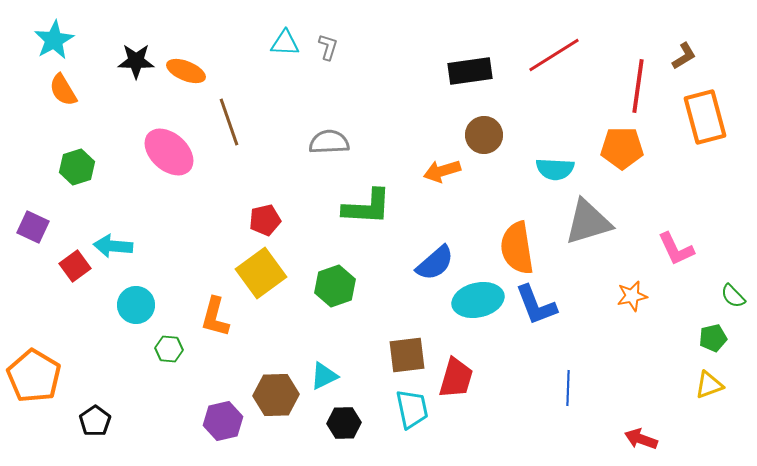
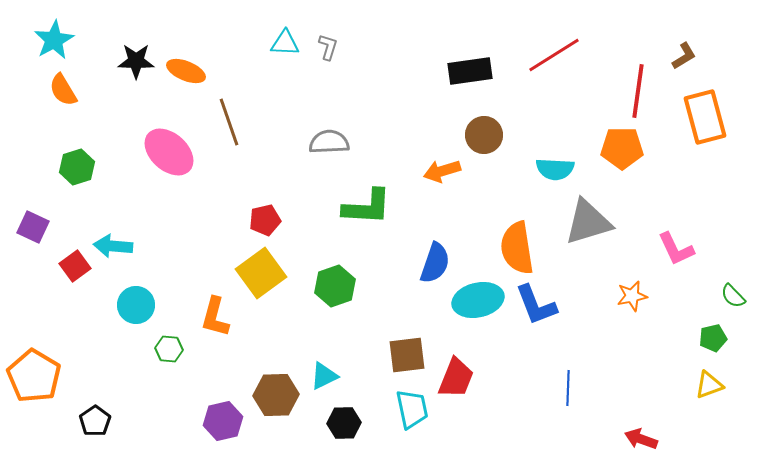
red line at (638, 86): moved 5 px down
blue semicircle at (435, 263): rotated 30 degrees counterclockwise
red trapezoid at (456, 378): rotated 6 degrees clockwise
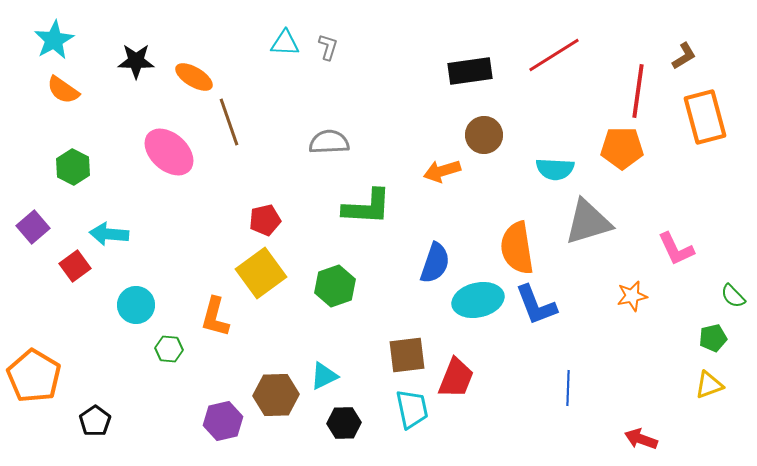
orange ellipse at (186, 71): moved 8 px right, 6 px down; rotated 9 degrees clockwise
orange semicircle at (63, 90): rotated 24 degrees counterclockwise
green hexagon at (77, 167): moved 4 px left; rotated 16 degrees counterclockwise
purple square at (33, 227): rotated 24 degrees clockwise
cyan arrow at (113, 246): moved 4 px left, 12 px up
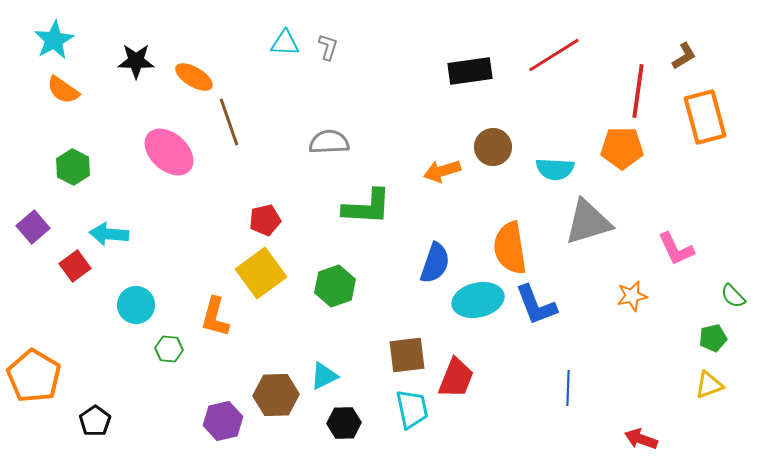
brown circle at (484, 135): moved 9 px right, 12 px down
orange semicircle at (517, 248): moved 7 px left
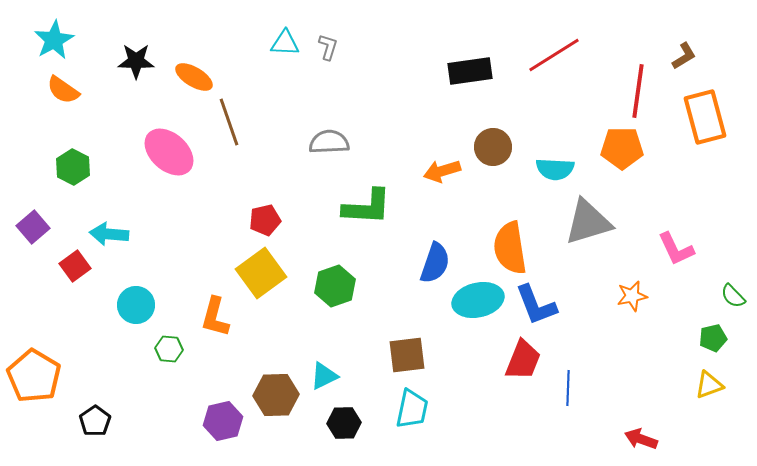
red trapezoid at (456, 378): moved 67 px right, 18 px up
cyan trapezoid at (412, 409): rotated 24 degrees clockwise
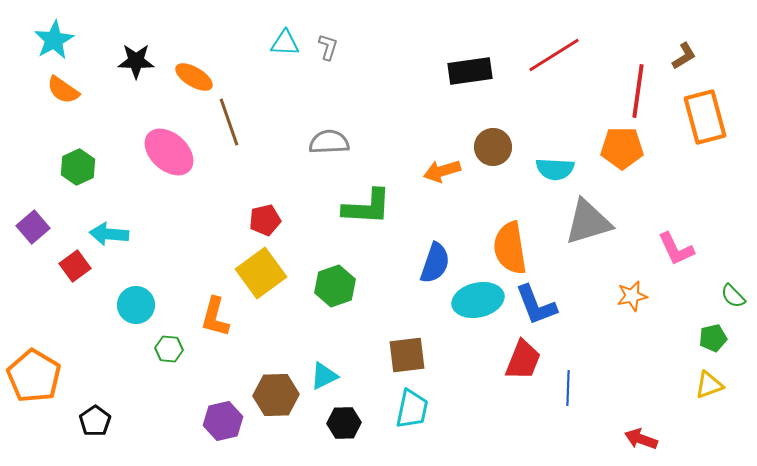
green hexagon at (73, 167): moved 5 px right; rotated 8 degrees clockwise
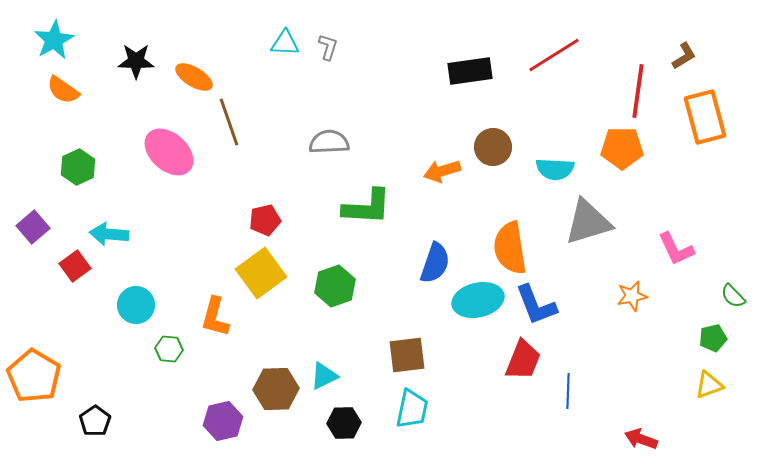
blue line at (568, 388): moved 3 px down
brown hexagon at (276, 395): moved 6 px up
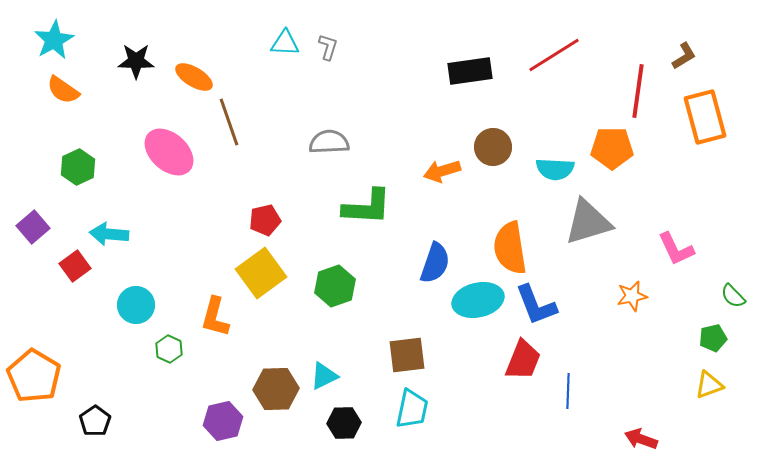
orange pentagon at (622, 148): moved 10 px left
green hexagon at (169, 349): rotated 20 degrees clockwise
